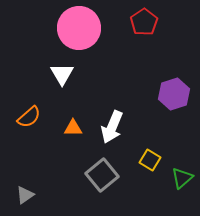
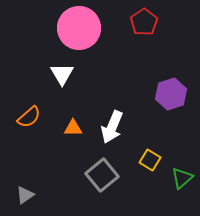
purple hexagon: moved 3 px left
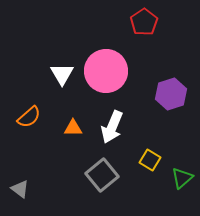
pink circle: moved 27 px right, 43 px down
gray triangle: moved 5 px left, 6 px up; rotated 48 degrees counterclockwise
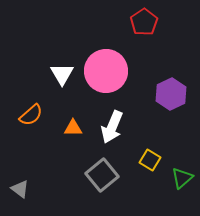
purple hexagon: rotated 8 degrees counterclockwise
orange semicircle: moved 2 px right, 2 px up
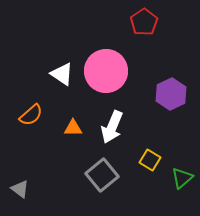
white triangle: rotated 25 degrees counterclockwise
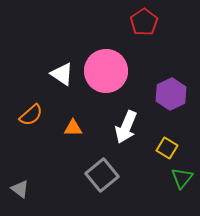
white arrow: moved 14 px right
yellow square: moved 17 px right, 12 px up
green triangle: rotated 10 degrees counterclockwise
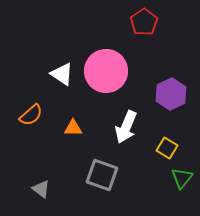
gray square: rotated 32 degrees counterclockwise
gray triangle: moved 21 px right
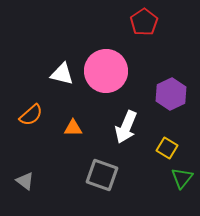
white triangle: rotated 20 degrees counterclockwise
gray triangle: moved 16 px left, 8 px up
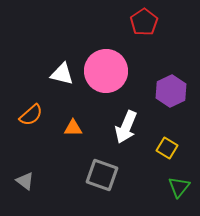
purple hexagon: moved 3 px up
green triangle: moved 3 px left, 9 px down
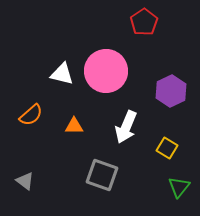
orange triangle: moved 1 px right, 2 px up
